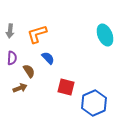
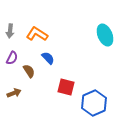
orange L-shape: rotated 50 degrees clockwise
purple semicircle: rotated 24 degrees clockwise
brown arrow: moved 6 px left, 5 px down
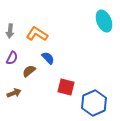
cyan ellipse: moved 1 px left, 14 px up
brown semicircle: rotated 96 degrees counterclockwise
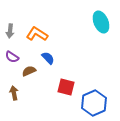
cyan ellipse: moved 3 px left, 1 px down
purple semicircle: moved 1 px up; rotated 96 degrees clockwise
brown semicircle: rotated 16 degrees clockwise
brown arrow: rotated 80 degrees counterclockwise
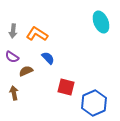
gray arrow: moved 3 px right
brown semicircle: moved 3 px left
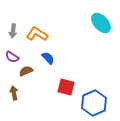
cyan ellipse: moved 1 px down; rotated 20 degrees counterclockwise
